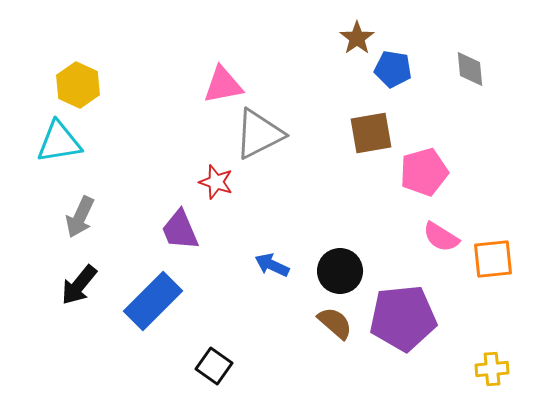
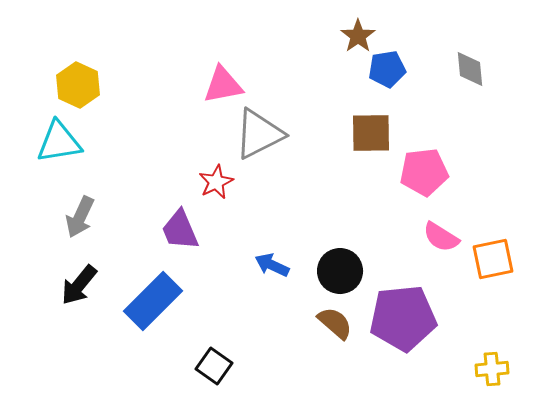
brown star: moved 1 px right, 2 px up
blue pentagon: moved 6 px left; rotated 18 degrees counterclockwise
brown square: rotated 9 degrees clockwise
pink pentagon: rotated 9 degrees clockwise
red star: rotated 28 degrees clockwise
orange square: rotated 6 degrees counterclockwise
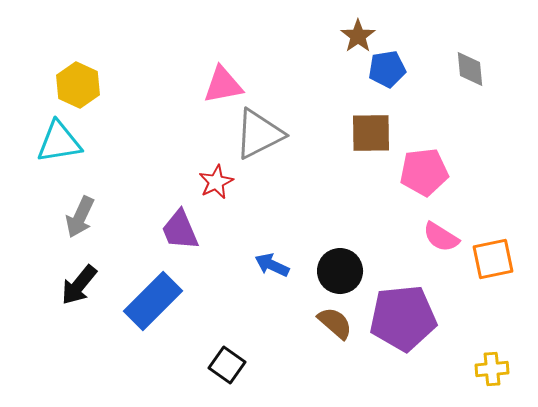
black square: moved 13 px right, 1 px up
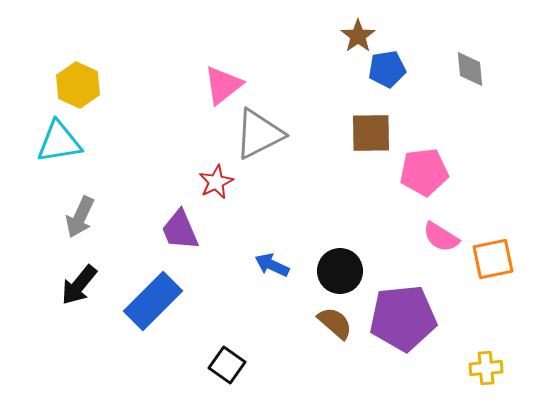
pink triangle: rotated 27 degrees counterclockwise
yellow cross: moved 6 px left, 1 px up
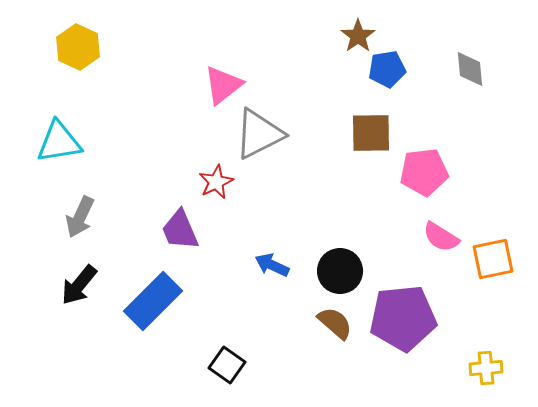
yellow hexagon: moved 38 px up
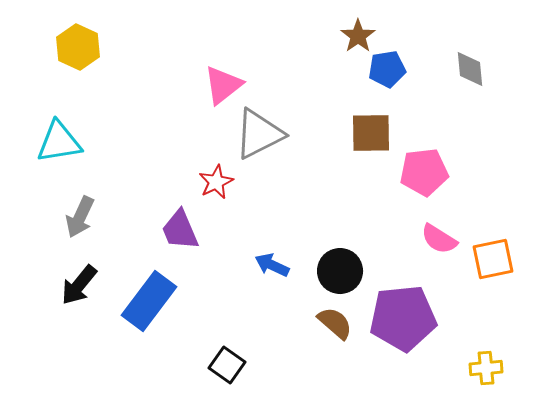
pink semicircle: moved 2 px left, 2 px down
blue rectangle: moved 4 px left; rotated 8 degrees counterclockwise
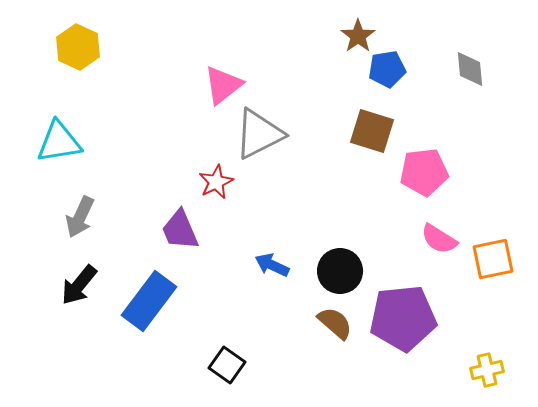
brown square: moved 1 px right, 2 px up; rotated 18 degrees clockwise
yellow cross: moved 1 px right, 2 px down; rotated 8 degrees counterclockwise
